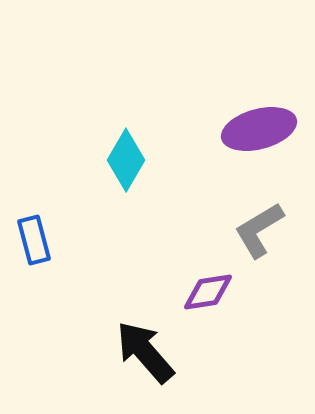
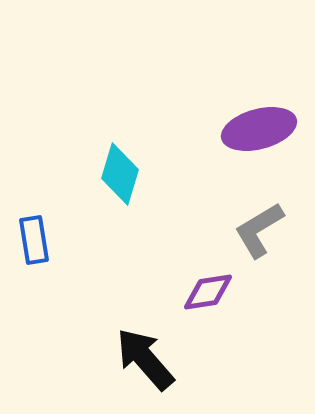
cyan diamond: moved 6 px left, 14 px down; rotated 14 degrees counterclockwise
blue rectangle: rotated 6 degrees clockwise
black arrow: moved 7 px down
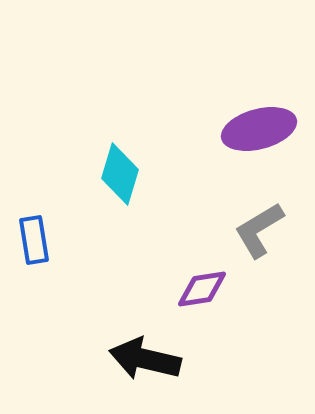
purple diamond: moved 6 px left, 3 px up
black arrow: rotated 36 degrees counterclockwise
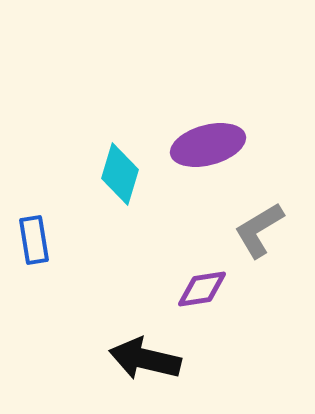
purple ellipse: moved 51 px left, 16 px down
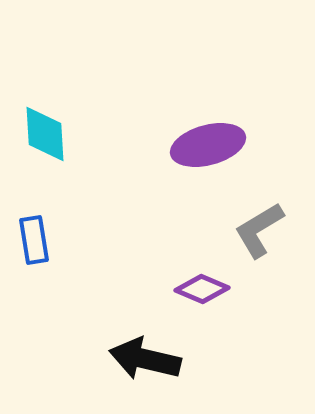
cyan diamond: moved 75 px left, 40 px up; rotated 20 degrees counterclockwise
purple diamond: rotated 32 degrees clockwise
